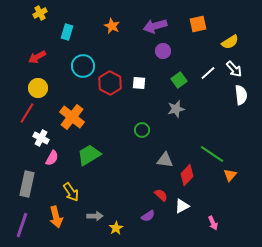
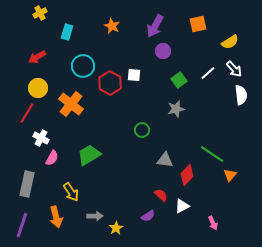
purple arrow: rotated 45 degrees counterclockwise
white square: moved 5 px left, 8 px up
orange cross: moved 1 px left, 13 px up
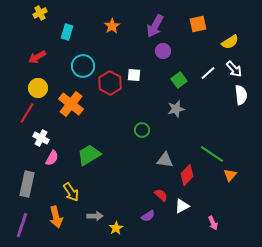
orange star: rotated 14 degrees clockwise
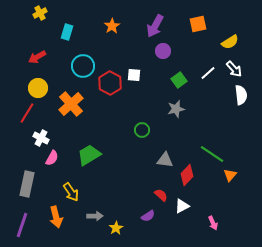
orange cross: rotated 10 degrees clockwise
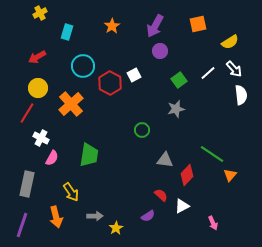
purple circle: moved 3 px left
white square: rotated 32 degrees counterclockwise
green trapezoid: rotated 130 degrees clockwise
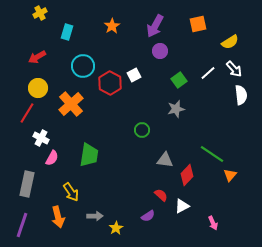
orange arrow: moved 2 px right
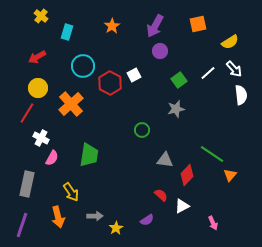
yellow cross: moved 1 px right, 3 px down; rotated 24 degrees counterclockwise
purple semicircle: moved 1 px left, 4 px down
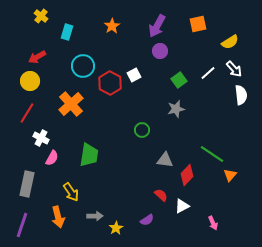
purple arrow: moved 2 px right
yellow circle: moved 8 px left, 7 px up
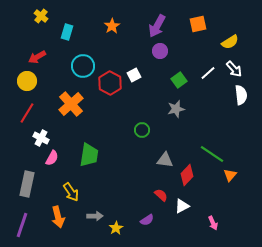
yellow circle: moved 3 px left
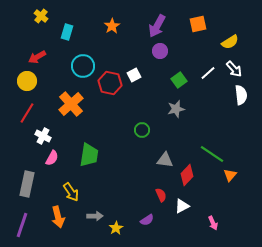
red hexagon: rotated 15 degrees counterclockwise
white cross: moved 2 px right, 2 px up
red semicircle: rotated 24 degrees clockwise
